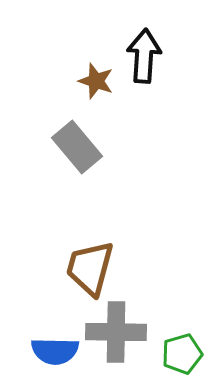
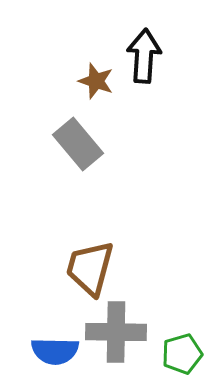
gray rectangle: moved 1 px right, 3 px up
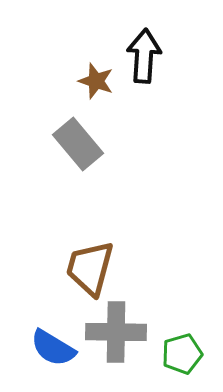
blue semicircle: moved 2 px left, 3 px up; rotated 30 degrees clockwise
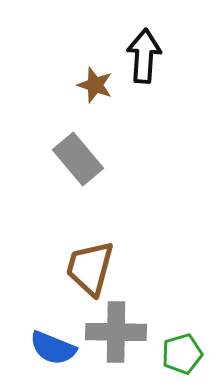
brown star: moved 1 px left, 4 px down
gray rectangle: moved 15 px down
blue semicircle: rotated 9 degrees counterclockwise
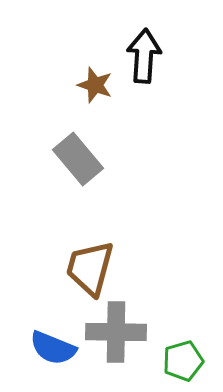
green pentagon: moved 1 px right, 7 px down
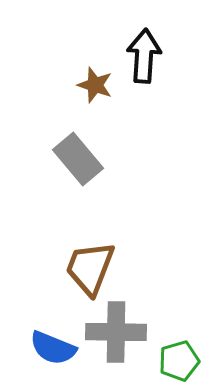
brown trapezoid: rotated 6 degrees clockwise
green pentagon: moved 4 px left
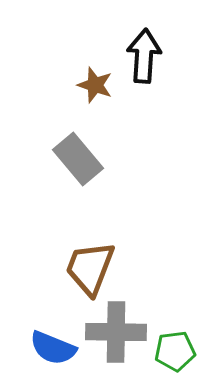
green pentagon: moved 4 px left, 10 px up; rotated 9 degrees clockwise
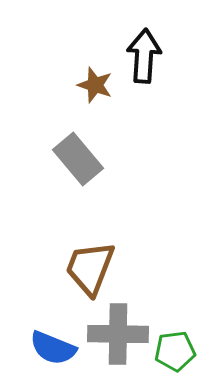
gray cross: moved 2 px right, 2 px down
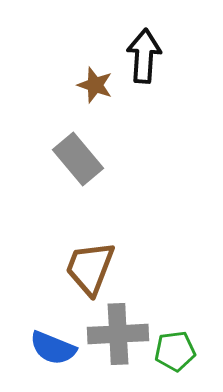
gray cross: rotated 4 degrees counterclockwise
